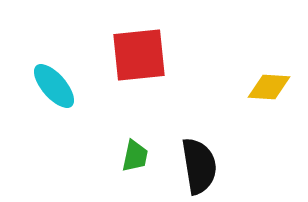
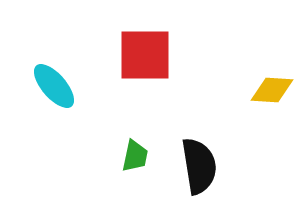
red square: moved 6 px right; rotated 6 degrees clockwise
yellow diamond: moved 3 px right, 3 px down
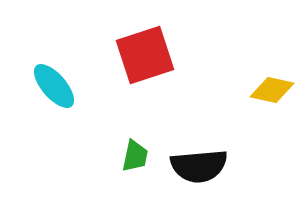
red square: rotated 18 degrees counterclockwise
yellow diamond: rotated 9 degrees clockwise
black semicircle: rotated 94 degrees clockwise
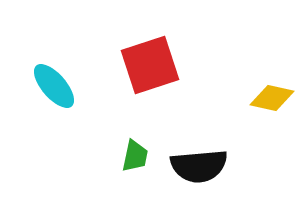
red square: moved 5 px right, 10 px down
yellow diamond: moved 8 px down
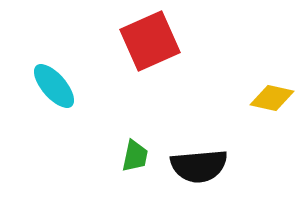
red square: moved 24 px up; rotated 6 degrees counterclockwise
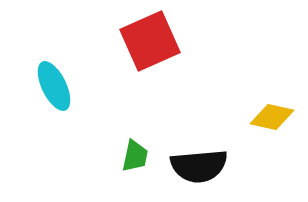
cyan ellipse: rotated 15 degrees clockwise
yellow diamond: moved 19 px down
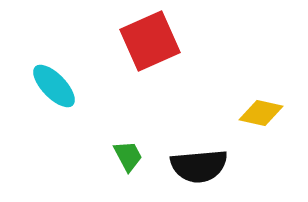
cyan ellipse: rotated 18 degrees counterclockwise
yellow diamond: moved 11 px left, 4 px up
green trapezoid: moved 7 px left; rotated 40 degrees counterclockwise
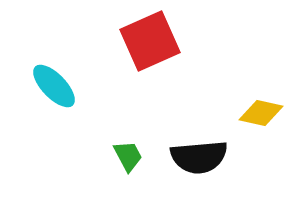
black semicircle: moved 9 px up
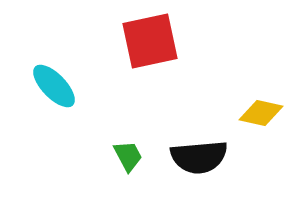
red square: rotated 12 degrees clockwise
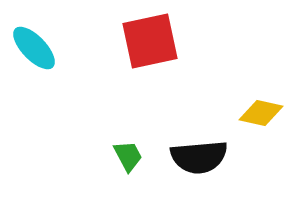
cyan ellipse: moved 20 px left, 38 px up
